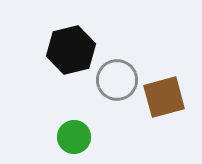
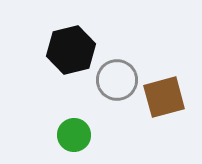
green circle: moved 2 px up
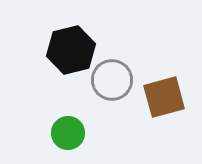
gray circle: moved 5 px left
green circle: moved 6 px left, 2 px up
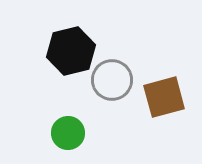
black hexagon: moved 1 px down
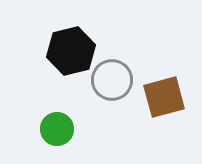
green circle: moved 11 px left, 4 px up
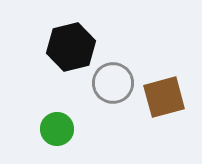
black hexagon: moved 4 px up
gray circle: moved 1 px right, 3 px down
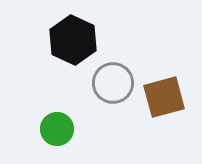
black hexagon: moved 2 px right, 7 px up; rotated 21 degrees counterclockwise
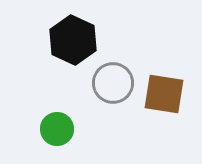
brown square: moved 3 px up; rotated 24 degrees clockwise
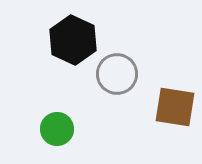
gray circle: moved 4 px right, 9 px up
brown square: moved 11 px right, 13 px down
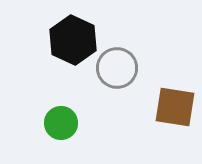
gray circle: moved 6 px up
green circle: moved 4 px right, 6 px up
